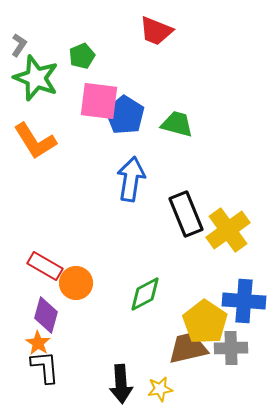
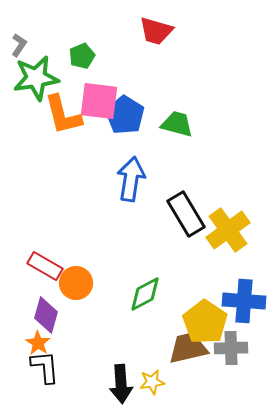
red trapezoid: rotated 6 degrees counterclockwise
green star: rotated 30 degrees counterclockwise
orange L-shape: moved 28 px right, 26 px up; rotated 18 degrees clockwise
black rectangle: rotated 9 degrees counterclockwise
yellow star: moved 8 px left, 7 px up
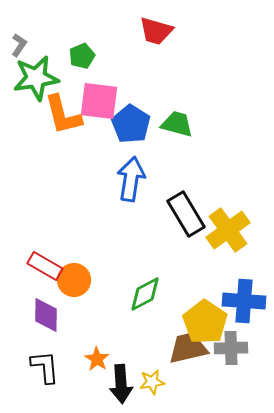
blue pentagon: moved 6 px right, 9 px down
orange circle: moved 2 px left, 3 px up
purple diamond: rotated 15 degrees counterclockwise
orange star: moved 59 px right, 16 px down
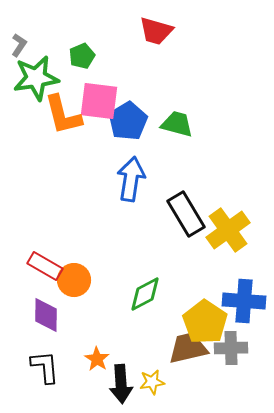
blue pentagon: moved 3 px left, 3 px up; rotated 9 degrees clockwise
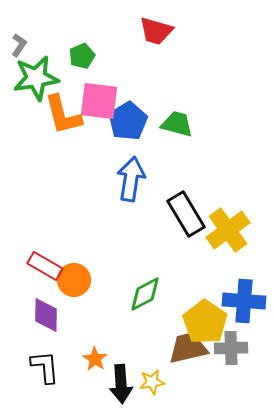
orange star: moved 2 px left
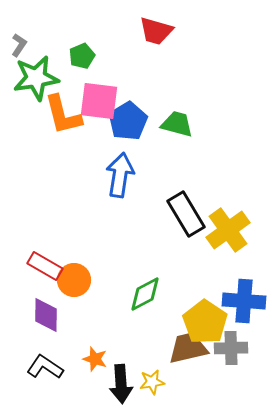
blue arrow: moved 11 px left, 4 px up
orange star: rotated 15 degrees counterclockwise
black L-shape: rotated 51 degrees counterclockwise
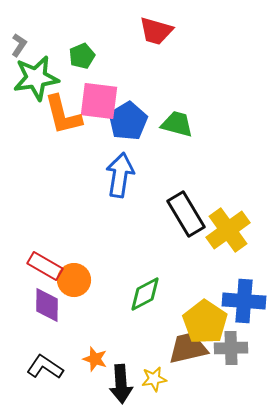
purple diamond: moved 1 px right, 10 px up
yellow star: moved 2 px right, 3 px up
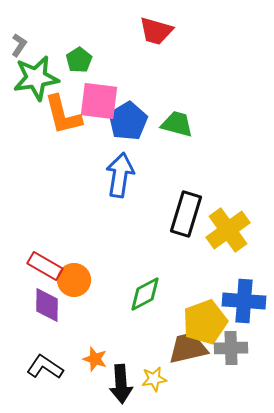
green pentagon: moved 3 px left, 4 px down; rotated 10 degrees counterclockwise
black rectangle: rotated 48 degrees clockwise
yellow pentagon: rotated 18 degrees clockwise
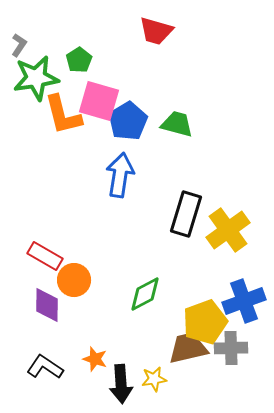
pink square: rotated 9 degrees clockwise
red rectangle: moved 10 px up
blue cross: rotated 24 degrees counterclockwise
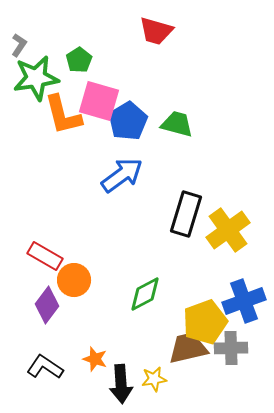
blue arrow: moved 2 px right; rotated 45 degrees clockwise
purple diamond: rotated 36 degrees clockwise
